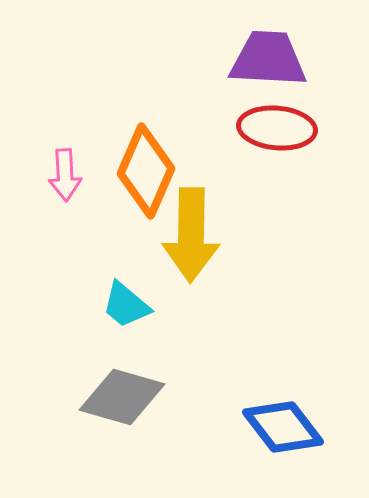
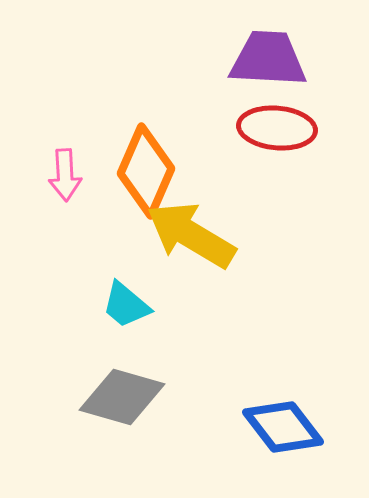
yellow arrow: rotated 120 degrees clockwise
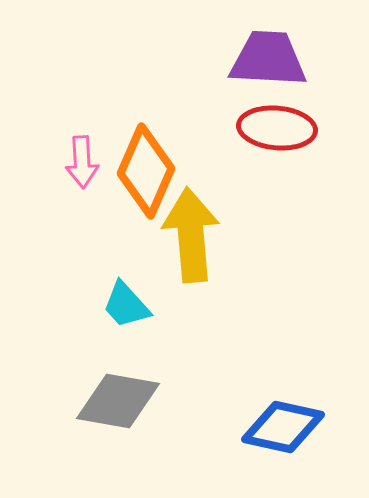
pink arrow: moved 17 px right, 13 px up
yellow arrow: rotated 54 degrees clockwise
cyan trapezoid: rotated 8 degrees clockwise
gray diamond: moved 4 px left, 4 px down; rotated 6 degrees counterclockwise
blue diamond: rotated 40 degrees counterclockwise
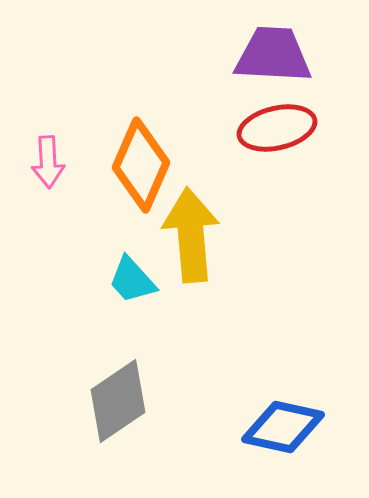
purple trapezoid: moved 5 px right, 4 px up
red ellipse: rotated 18 degrees counterclockwise
pink arrow: moved 34 px left
orange diamond: moved 5 px left, 6 px up
cyan trapezoid: moved 6 px right, 25 px up
gray diamond: rotated 44 degrees counterclockwise
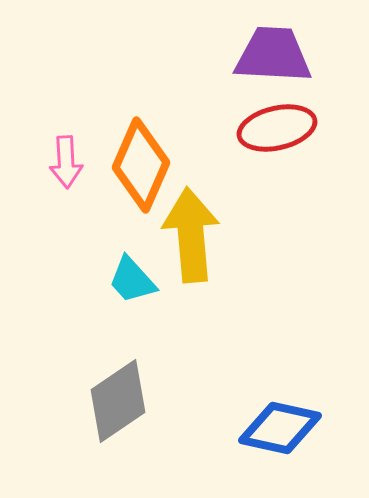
pink arrow: moved 18 px right
blue diamond: moved 3 px left, 1 px down
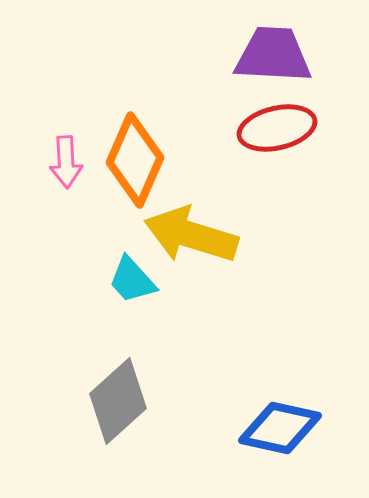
orange diamond: moved 6 px left, 5 px up
yellow arrow: rotated 68 degrees counterclockwise
gray diamond: rotated 8 degrees counterclockwise
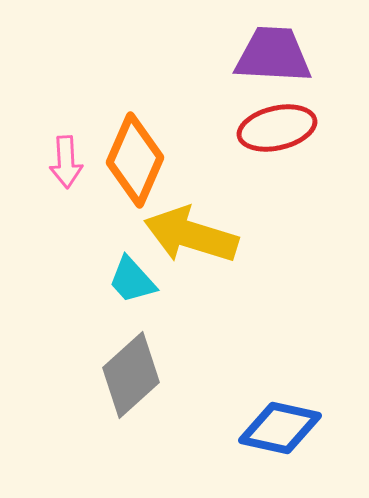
gray diamond: moved 13 px right, 26 px up
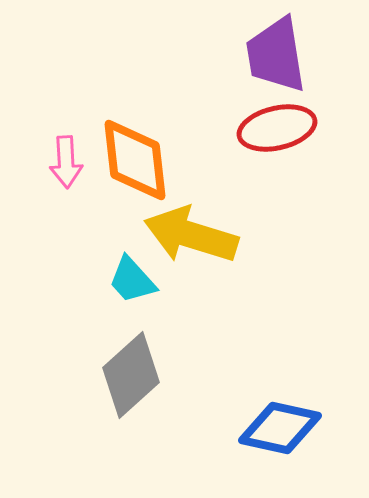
purple trapezoid: moved 3 px right; rotated 102 degrees counterclockwise
orange diamond: rotated 30 degrees counterclockwise
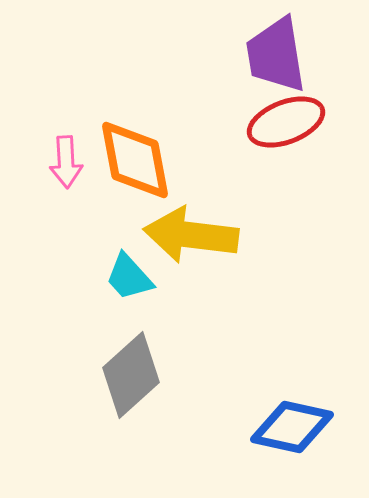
red ellipse: moved 9 px right, 6 px up; rotated 8 degrees counterclockwise
orange diamond: rotated 4 degrees counterclockwise
yellow arrow: rotated 10 degrees counterclockwise
cyan trapezoid: moved 3 px left, 3 px up
blue diamond: moved 12 px right, 1 px up
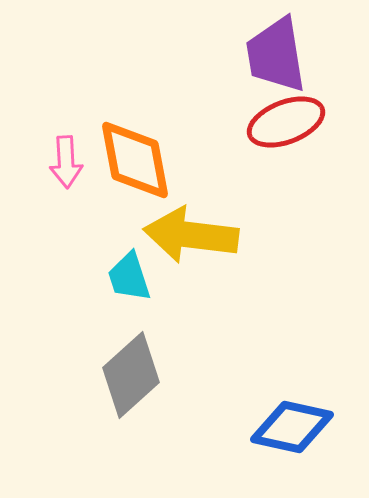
cyan trapezoid: rotated 24 degrees clockwise
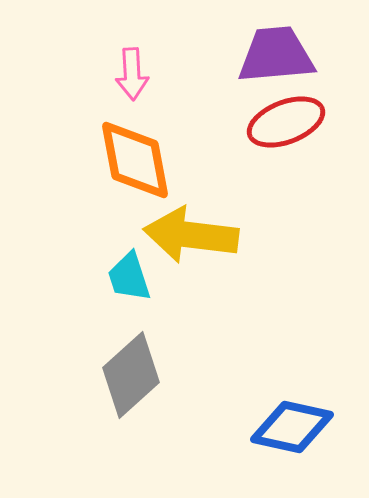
purple trapezoid: rotated 94 degrees clockwise
pink arrow: moved 66 px right, 88 px up
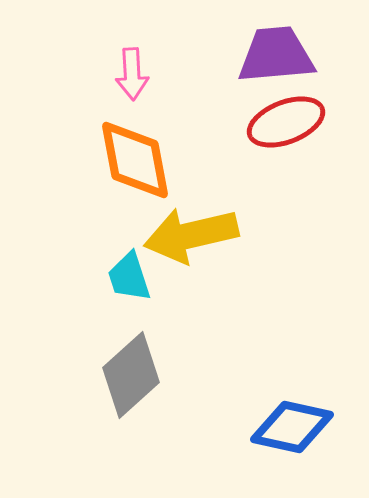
yellow arrow: rotated 20 degrees counterclockwise
